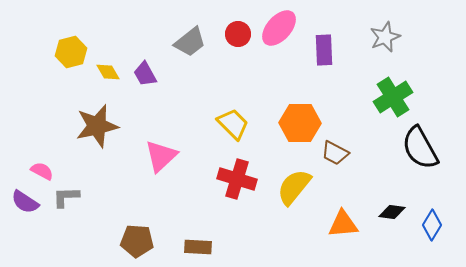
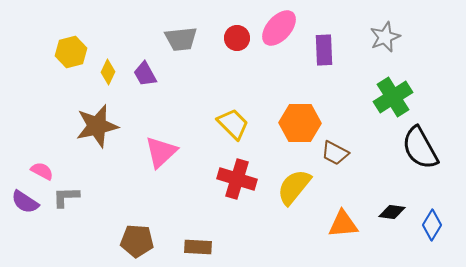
red circle: moved 1 px left, 4 px down
gray trapezoid: moved 9 px left, 3 px up; rotated 32 degrees clockwise
yellow diamond: rotated 55 degrees clockwise
pink triangle: moved 4 px up
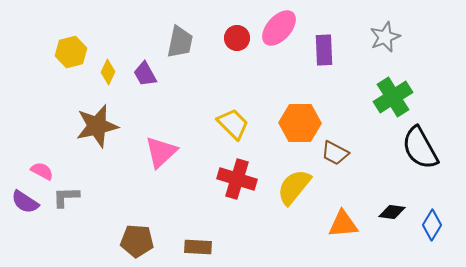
gray trapezoid: moved 1 px left, 3 px down; rotated 72 degrees counterclockwise
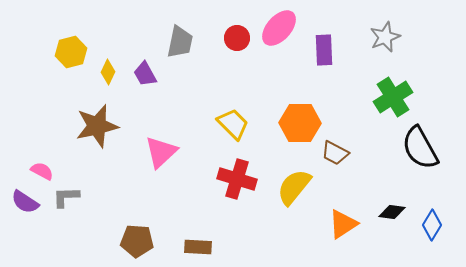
orange triangle: rotated 28 degrees counterclockwise
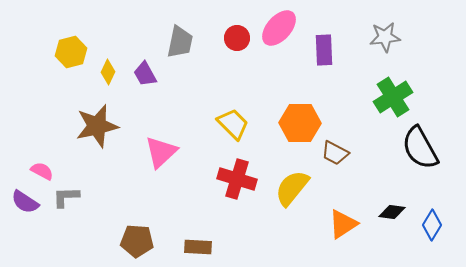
gray star: rotated 16 degrees clockwise
yellow semicircle: moved 2 px left, 1 px down
